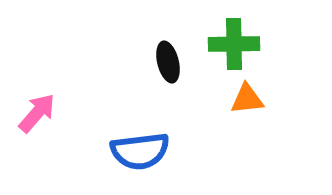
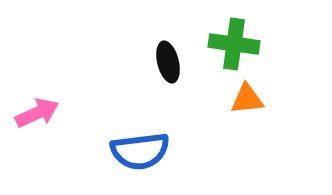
green cross: rotated 9 degrees clockwise
pink arrow: rotated 24 degrees clockwise
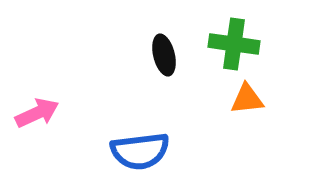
black ellipse: moved 4 px left, 7 px up
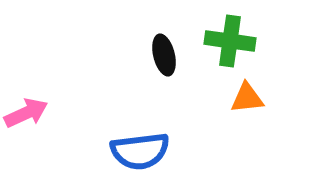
green cross: moved 4 px left, 3 px up
orange triangle: moved 1 px up
pink arrow: moved 11 px left
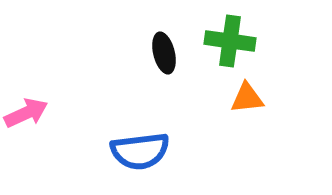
black ellipse: moved 2 px up
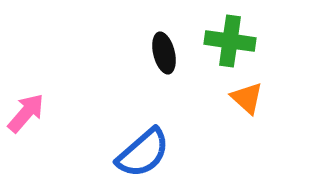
orange triangle: rotated 48 degrees clockwise
pink arrow: rotated 24 degrees counterclockwise
blue semicircle: moved 3 px right, 2 px down; rotated 34 degrees counterclockwise
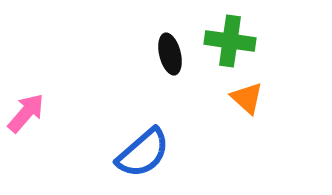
black ellipse: moved 6 px right, 1 px down
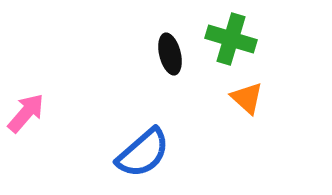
green cross: moved 1 px right, 2 px up; rotated 9 degrees clockwise
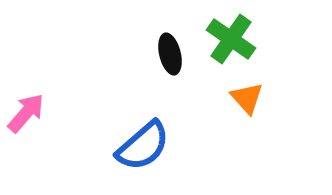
green cross: rotated 18 degrees clockwise
orange triangle: rotated 6 degrees clockwise
blue semicircle: moved 7 px up
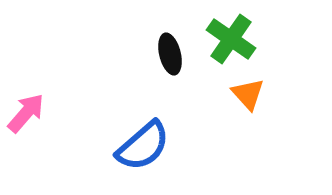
orange triangle: moved 1 px right, 4 px up
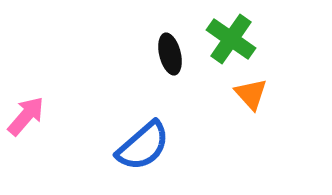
orange triangle: moved 3 px right
pink arrow: moved 3 px down
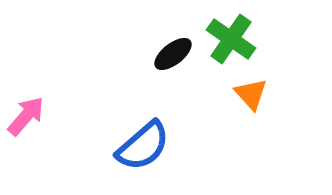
black ellipse: moved 3 px right; rotated 66 degrees clockwise
